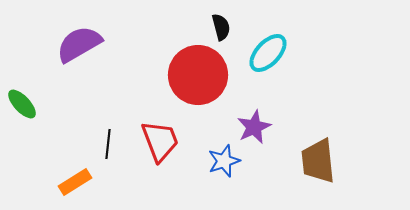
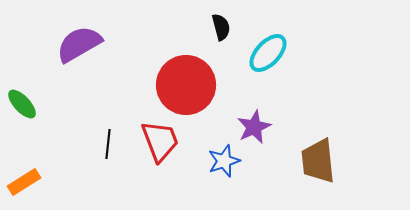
red circle: moved 12 px left, 10 px down
orange rectangle: moved 51 px left
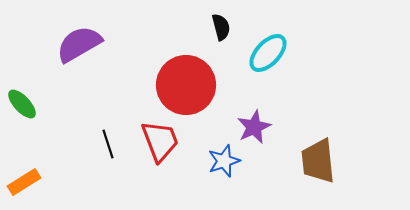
black line: rotated 24 degrees counterclockwise
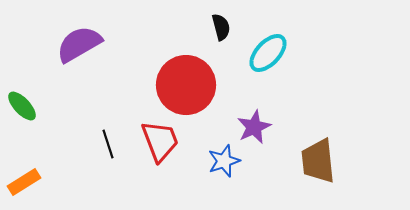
green ellipse: moved 2 px down
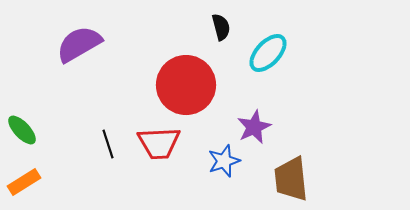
green ellipse: moved 24 px down
red trapezoid: moved 1 px left, 2 px down; rotated 108 degrees clockwise
brown trapezoid: moved 27 px left, 18 px down
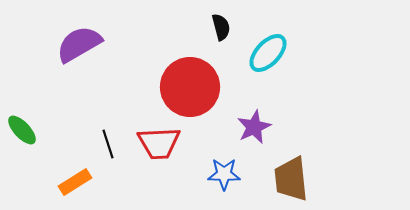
red circle: moved 4 px right, 2 px down
blue star: moved 13 px down; rotated 20 degrees clockwise
orange rectangle: moved 51 px right
